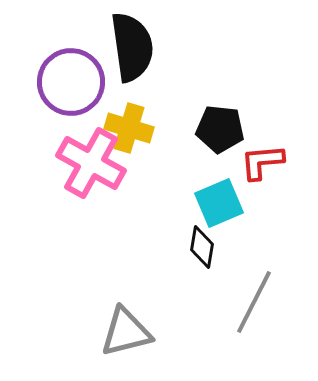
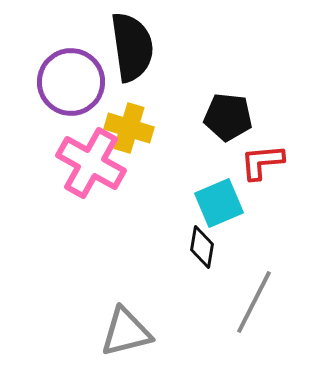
black pentagon: moved 8 px right, 12 px up
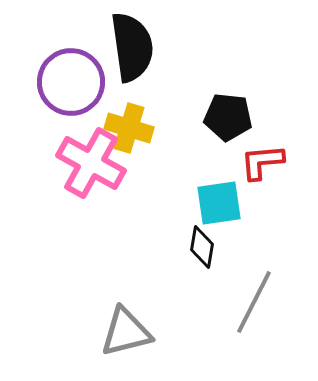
cyan square: rotated 15 degrees clockwise
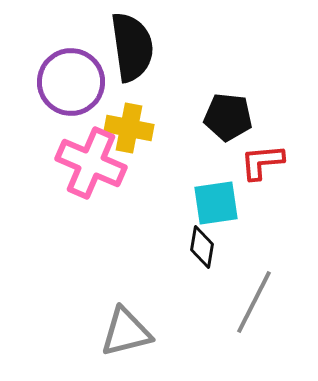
yellow cross: rotated 6 degrees counterclockwise
pink cross: rotated 6 degrees counterclockwise
cyan square: moved 3 px left
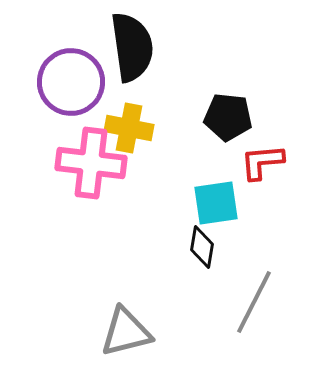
pink cross: rotated 16 degrees counterclockwise
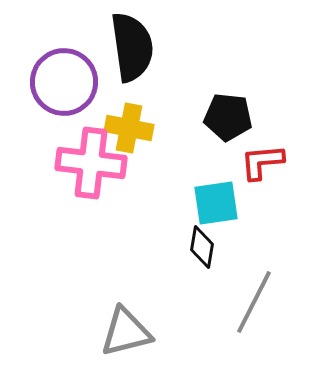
purple circle: moved 7 px left
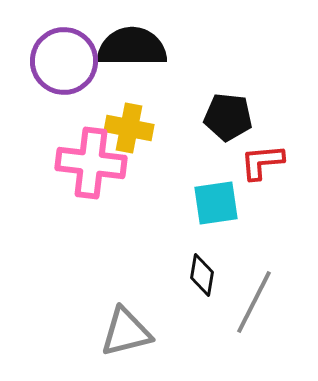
black semicircle: rotated 82 degrees counterclockwise
purple circle: moved 21 px up
black diamond: moved 28 px down
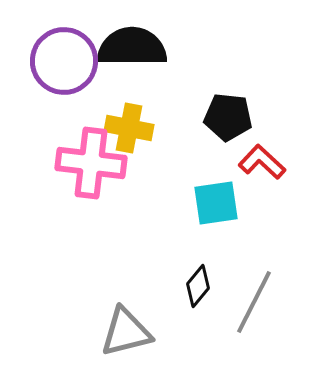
red L-shape: rotated 48 degrees clockwise
black diamond: moved 4 px left, 11 px down; rotated 30 degrees clockwise
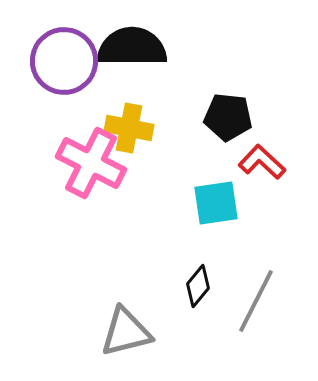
pink cross: rotated 20 degrees clockwise
gray line: moved 2 px right, 1 px up
